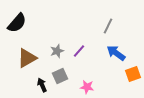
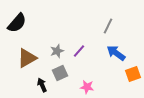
gray square: moved 3 px up
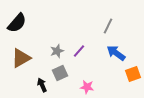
brown triangle: moved 6 px left
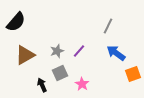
black semicircle: moved 1 px left, 1 px up
brown triangle: moved 4 px right, 3 px up
pink star: moved 5 px left, 3 px up; rotated 24 degrees clockwise
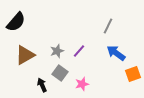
gray square: rotated 28 degrees counterclockwise
pink star: rotated 24 degrees clockwise
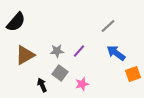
gray line: rotated 21 degrees clockwise
gray star: rotated 16 degrees clockwise
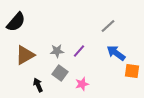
orange square: moved 1 px left, 3 px up; rotated 28 degrees clockwise
black arrow: moved 4 px left
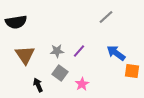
black semicircle: rotated 40 degrees clockwise
gray line: moved 2 px left, 9 px up
brown triangle: rotated 35 degrees counterclockwise
pink star: rotated 16 degrees counterclockwise
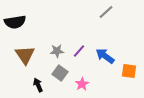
gray line: moved 5 px up
black semicircle: moved 1 px left
blue arrow: moved 11 px left, 3 px down
orange square: moved 3 px left
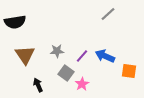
gray line: moved 2 px right, 2 px down
purple line: moved 3 px right, 5 px down
blue arrow: rotated 12 degrees counterclockwise
gray square: moved 6 px right
